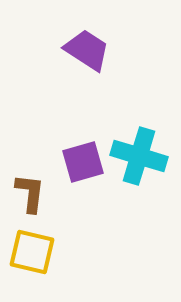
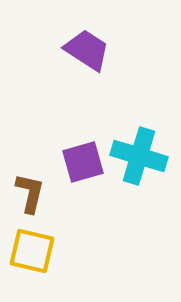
brown L-shape: rotated 6 degrees clockwise
yellow square: moved 1 px up
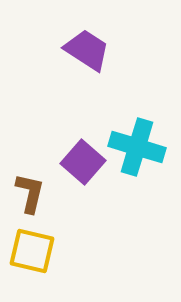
cyan cross: moved 2 px left, 9 px up
purple square: rotated 33 degrees counterclockwise
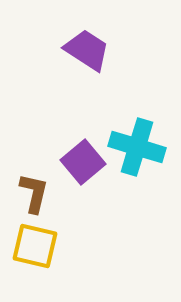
purple square: rotated 9 degrees clockwise
brown L-shape: moved 4 px right
yellow square: moved 3 px right, 5 px up
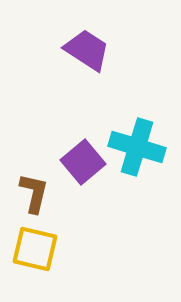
yellow square: moved 3 px down
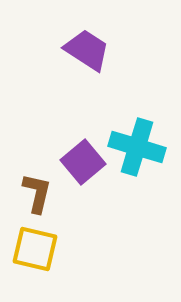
brown L-shape: moved 3 px right
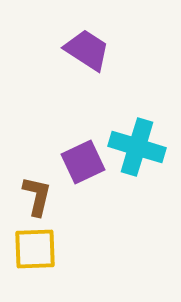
purple square: rotated 15 degrees clockwise
brown L-shape: moved 3 px down
yellow square: rotated 15 degrees counterclockwise
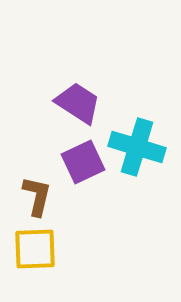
purple trapezoid: moved 9 px left, 53 px down
